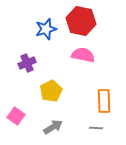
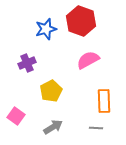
red hexagon: rotated 8 degrees clockwise
pink semicircle: moved 5 px right, 5 px down; rotated 40 degrees counterclockwise
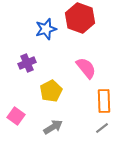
red hexagon: moved 1 px left, 3 px up
pink semicircle: moved 2 px left, 8 px down; rotated 80 degrees clockwise
gray line: moved 6 px right; rotated 40 degrees counterclockwise
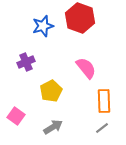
blue star: moved 3 px left, 3 px up
purple cross: moved 1 px left, 1 px up
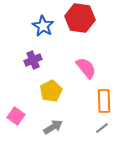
red hexagon: rotated 12 degrees counterclockwise
blue star: rotated 25 degrees counterclockwise
purple cross: moved 7 px right, 2 px up
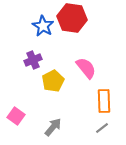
red hexagon: moved 8 px left
yellow pentagon: moved 2 px right, 10 px up
gray arrow: rotated 18 degrees counterclockwise
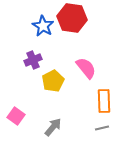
gray line: rotated 24 degrees clockwise
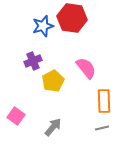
blue star: rotated 25 degrees clockwise
purple cross: moved 1 px down
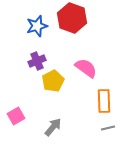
red hexagon: rotated 12 degrees clockwise
blue star: moved 6 px left
purple cross: moved 4 px right
pink semicircle: rotated 15 degrees counterclockwise
pink square: rotated 24 degrees clockwise
gray line: moved 6 px right
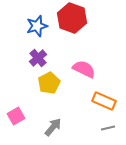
purple cross: moved 1 px right, 3 px up; rotated 18 degrees counterclockwise
pink semicircle: moved 2 px left, 1 px down; rotated 10 degrees counterclockwise
yellow pentagon: moved 4 px left, 2 px down
orange rectangle: rotated 65 degrees counterclockwise
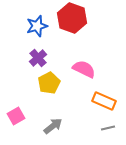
gray arrow: moved 1 px up; rotated 12 degrees clockwise
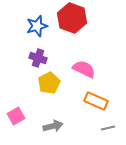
purple cross: rotated 30 degrees counterclockwise
orange rectangle: moved 8 px left
gray arrow: rotated 24 degrees clockwise
